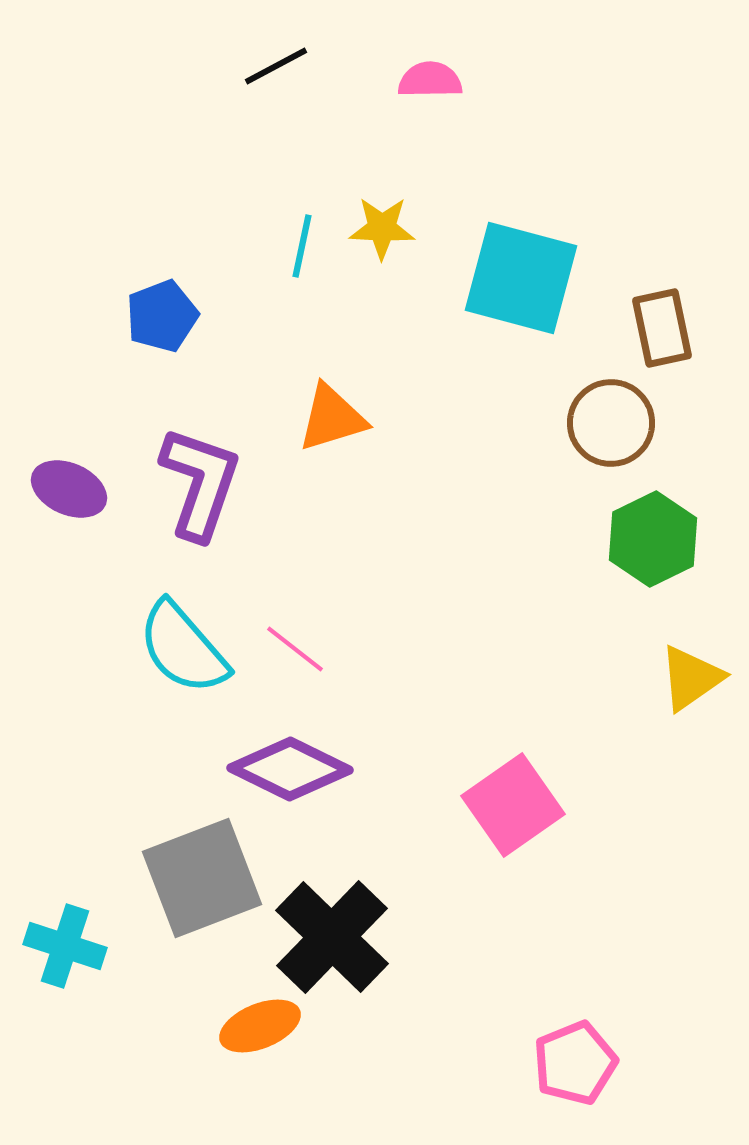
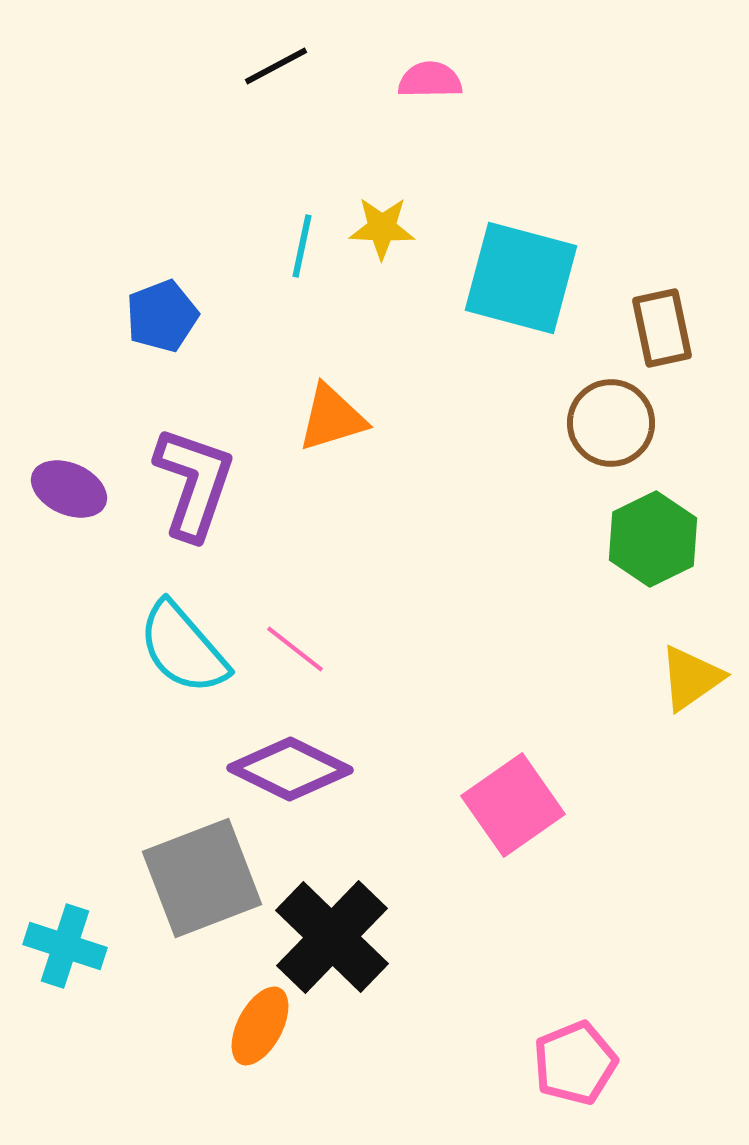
purple L-shape: moved 6 px left
orange ellipse: rotated 40 degrees counterclockwise
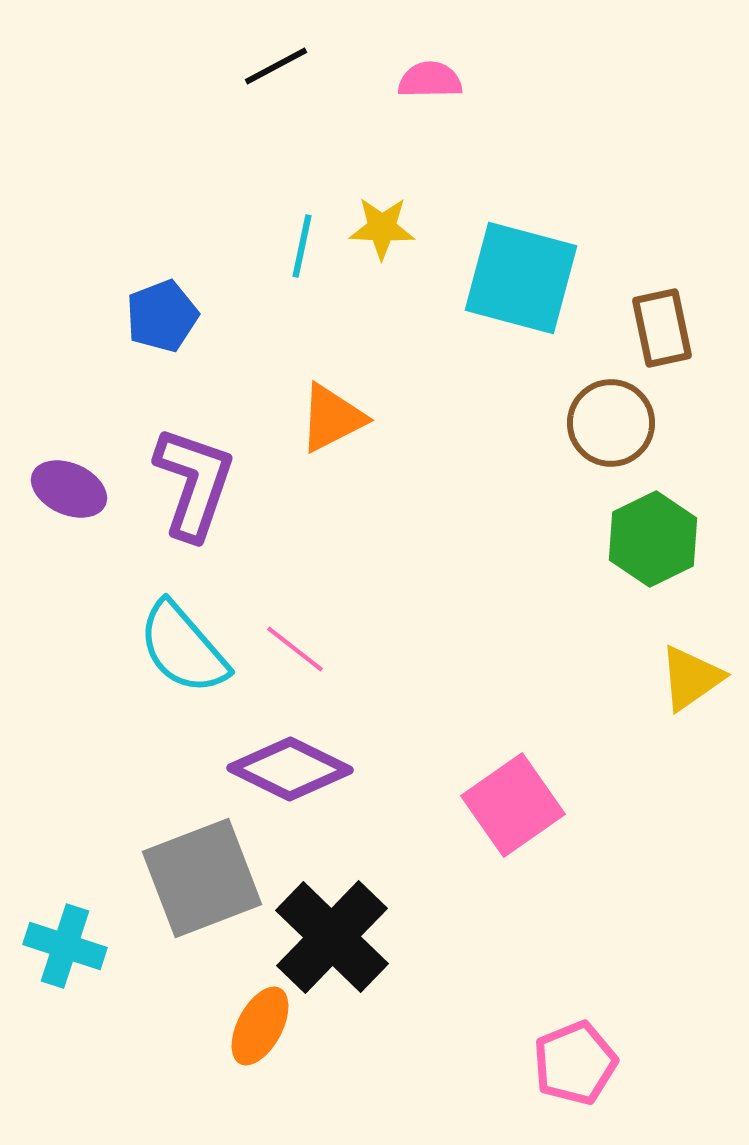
orange triangle: rotated 10 degrees counterclockwise
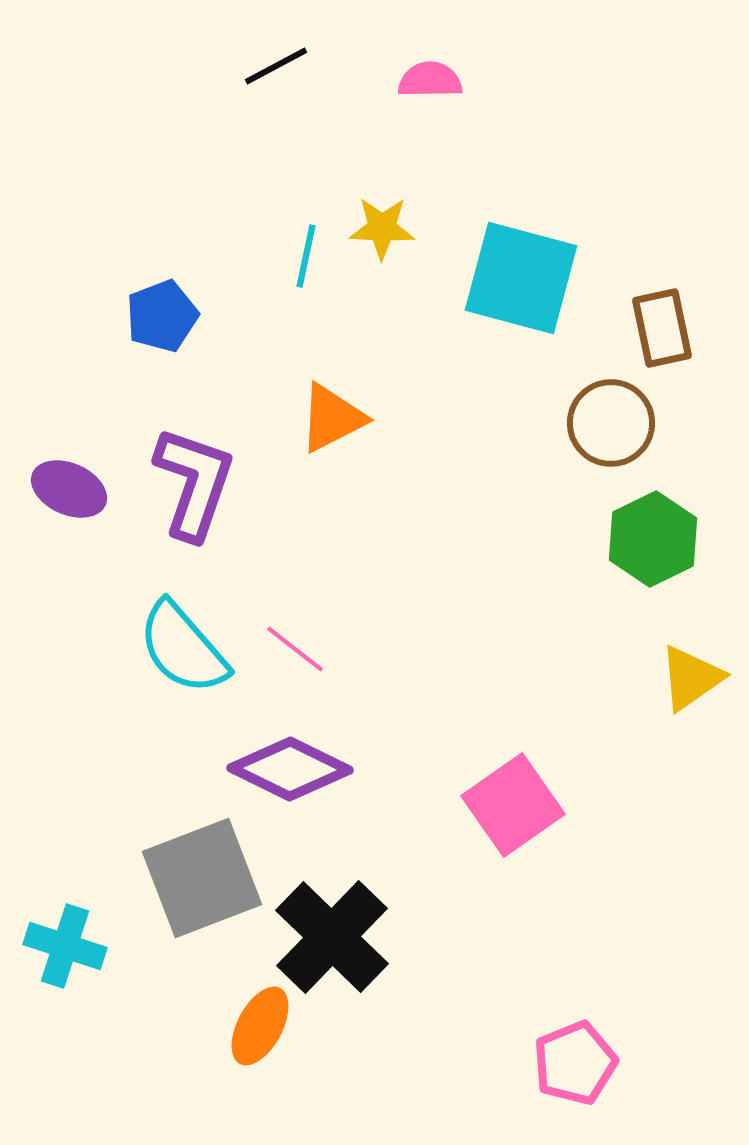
cyan line: moved 4 px right, 10 px down
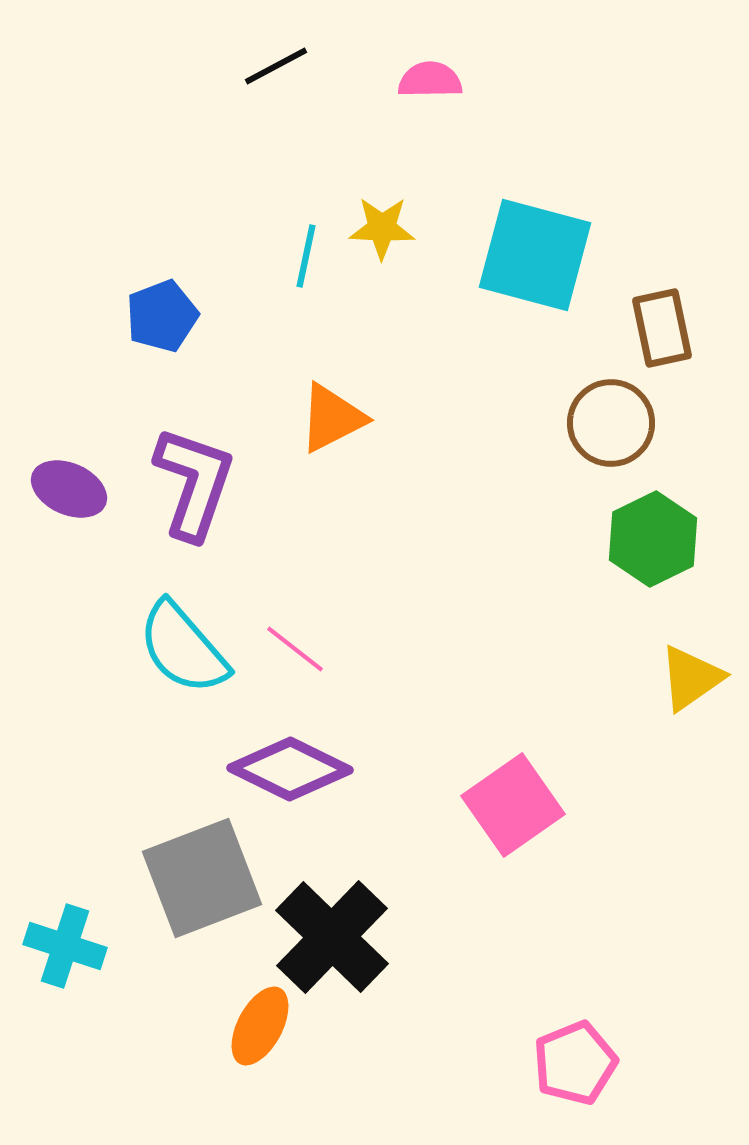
cyan square: moved 14 px right, 23 px up
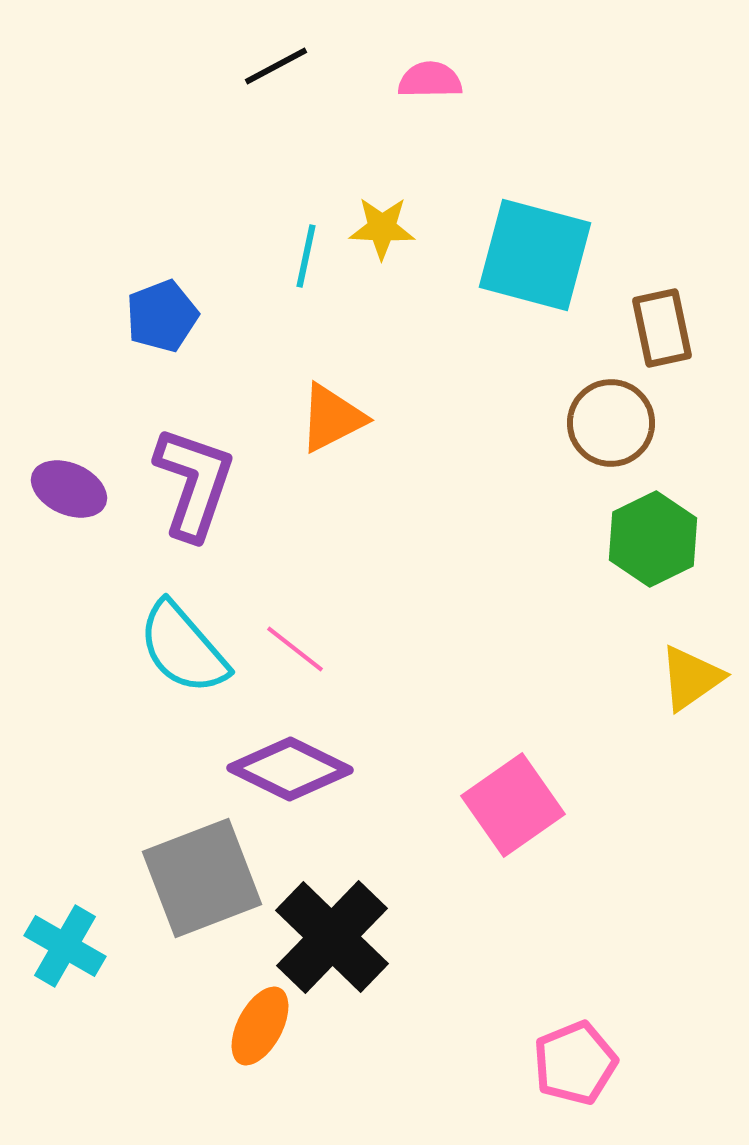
cyan cross: rotated 12 degrees clockwise
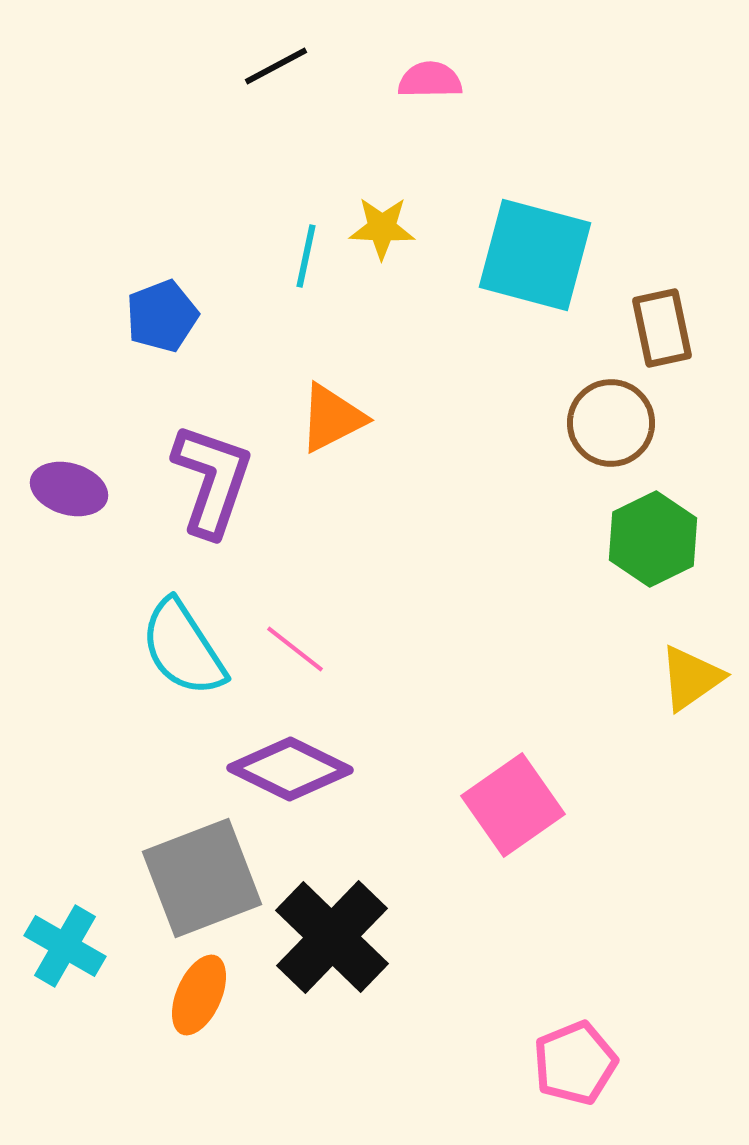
purple L-shape: moved 18 px right, 3 px up
purple ellipse: rotated 8 degrees counterclockwise
cyan semicircle: rotated 8 degrees clockwise
orange ellipse: moved 61 px left, 31 px up; rotated 4 degrees counterclockwise
